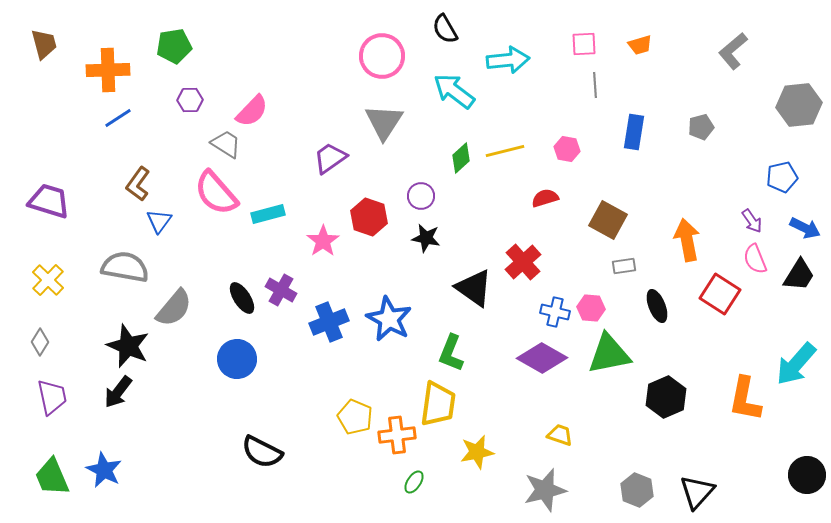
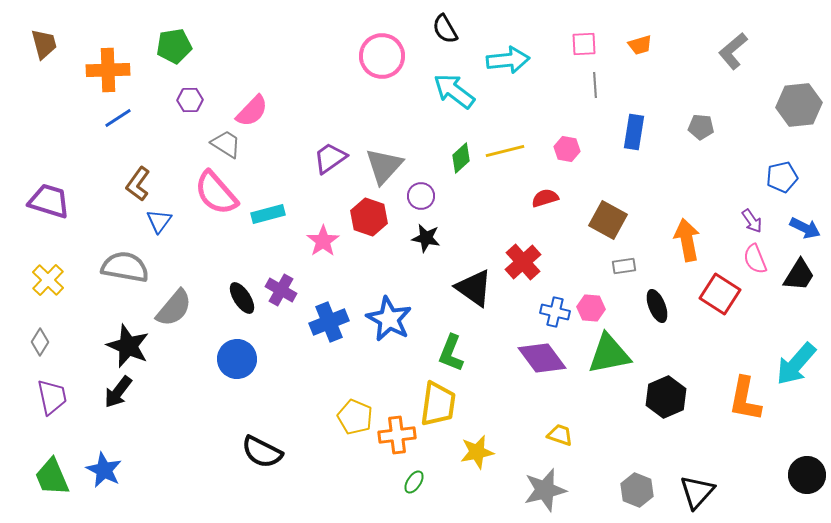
gray triangle at (384, 122): moved 44 px down; rotated 9 degrees clockwise
gray pentagon at (701, 127): rotated 20 degrees clockwise
purple diamond at (542, 358): rotated 24 degrees clockwise
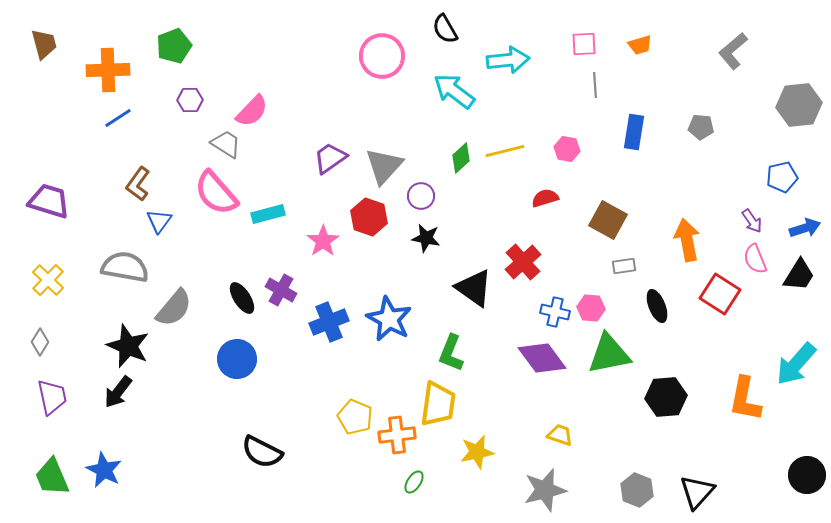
green pentagon at (174, 46): rotated 12 degrees counterclockwise
blue arrow at (805, 228): rotated 44 degrees counterclockwise
black hexagon at (666, 397): rotated 18 degrees clockwise
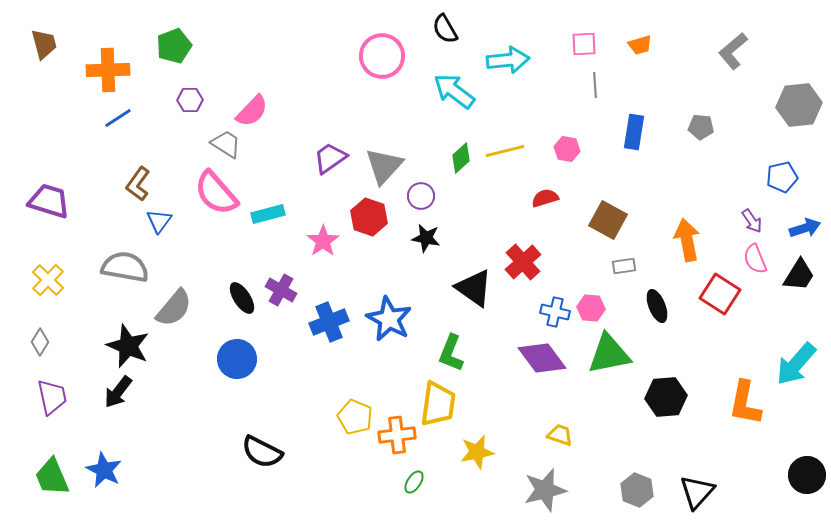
orange L-shape at (745, 399): moved 4 px down
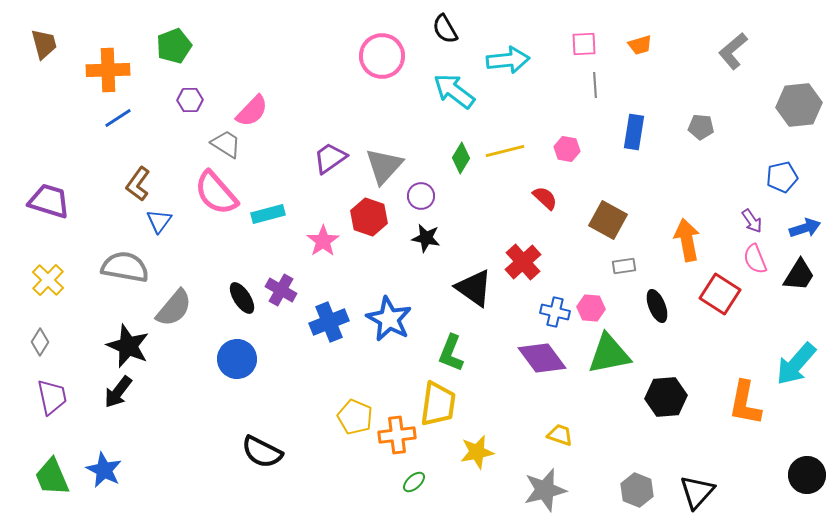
green diamond at (461, 158): rotated 16 degrees counterclockwise
red semicircle at (545, 198): rotated 60 degrees clockwise
green ellipse at (414, 482): rotated 15 degrees clockwise
